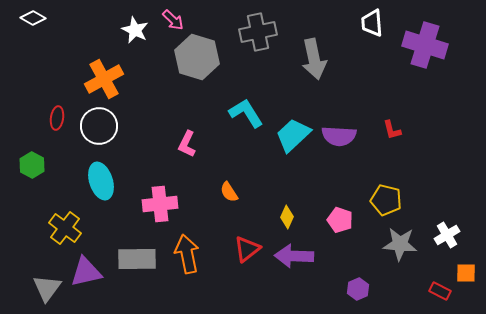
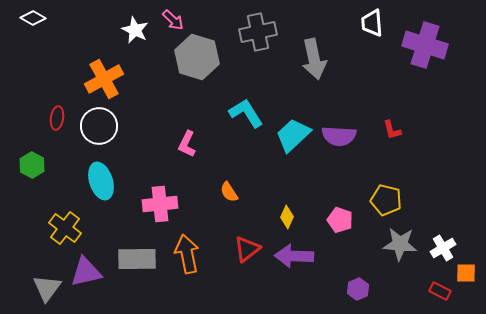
white cross: moved 4 px left, 13 px down
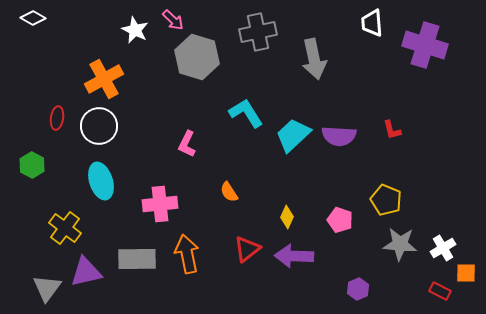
yellow pentagon: rotated 8 degrees clockwise
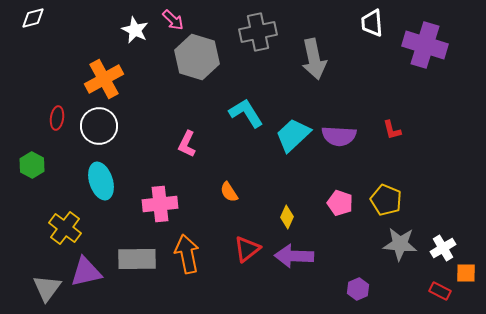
white diamond: rotated 45 degrees counterclockwise
pink pentagon: moved 17 px up
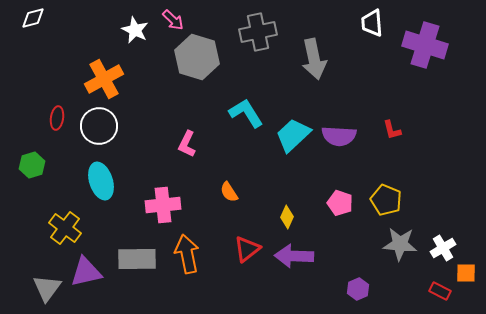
green hexagon: rotated 15 degrees clockwise
pink cross: moved 3 px right, 1 px down
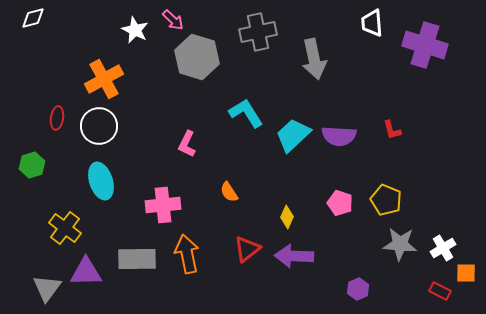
purple triangle: rotated 12 degrees clockwise
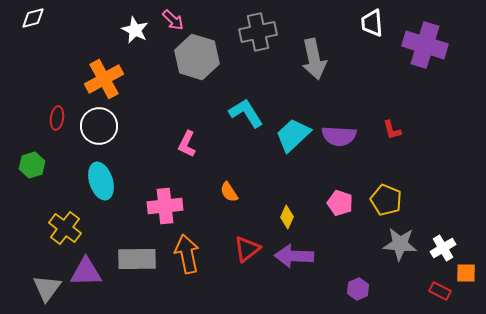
pink cross: moved 2 px right, 1 px down
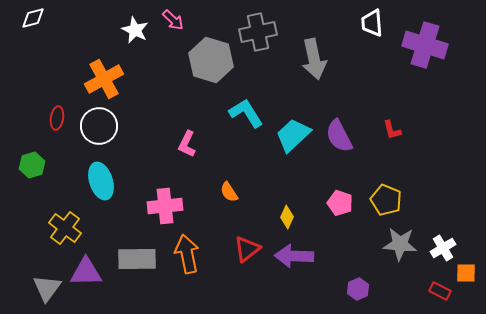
gray hexagon: moved 14 px right, 3 px down
purple semicircle: rotated 60 degrees clockwise
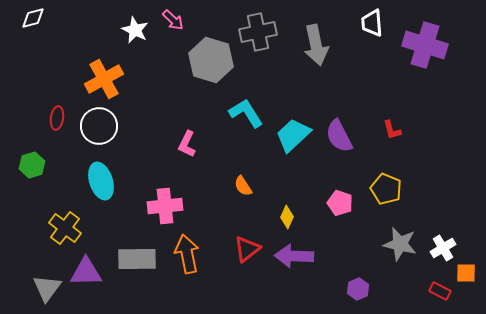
gray arrow: moved 2 px right, 14 px up
orange semicircle: moved 14 px right, 6 px up
yellow pentagon: moved 11 px up
gray star: rotated 8 degrees clockwise
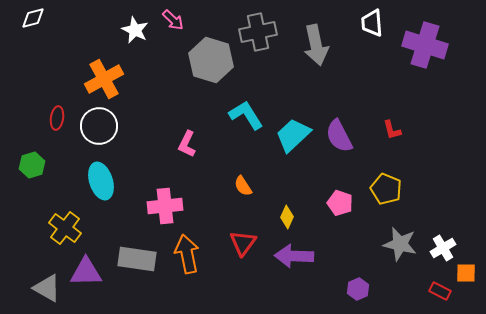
cyan L-shape: moved 2 px down
red triangle: moved 4 px left, 6 px up; rotated 16 degrees counterclockwise
gray rectangle: rotated 9 degrees clockwise
gray triangle: rotated 36 degrees counterclockwise
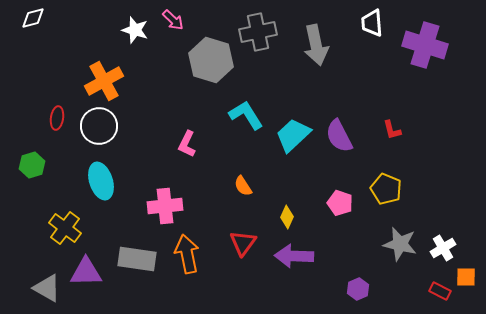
white star: rotated 8 degrees counterclockwise
orange cross: moved 2 px down
orange square: moved 4 px down
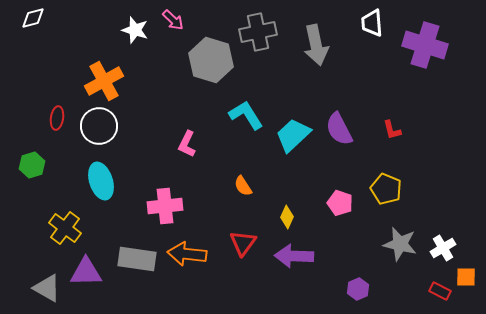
purple semicircle: moved 7 px up
orange arrow: rotated 72 degrees counterclockwise
